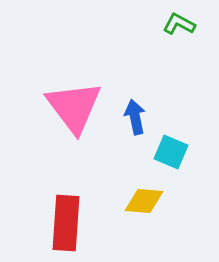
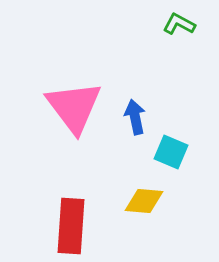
red rectangle: moved 5 px right, 3 px down
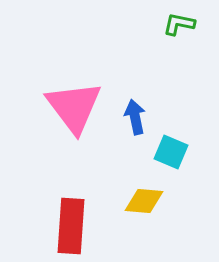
green L-shape: rotated 16 degrees counterclockwise
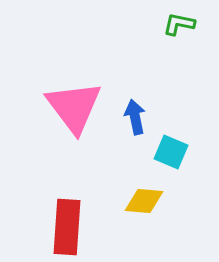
red rectangle: moved 4 px left, 1 px down
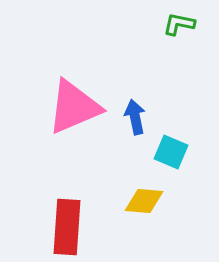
pink triangle: rotated 44 degrees clockwise
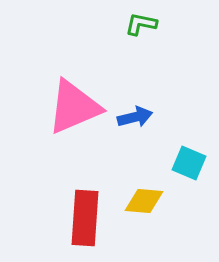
green L-shape: moved 38 px left
blue arrow: rotated 88 degrees clockwise
cyan square: moved 18 px right, 11 px down
red rectangle: moved 18 px right, 9 px up
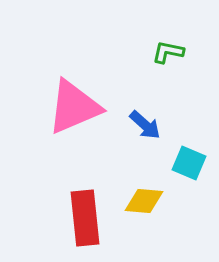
green L-shape: moved 27 px right, 28 px down
blue arrow: moved 10 px right, 8 px down; rotated 56 degrees clockwise
red rectangle: rotated 10 degrees counterclockwise
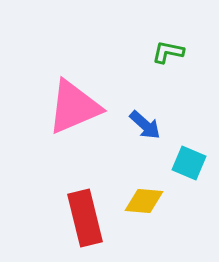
red rectangle: rotated 8 degrees counterclockwise
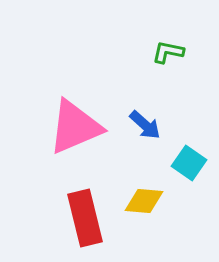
pink triangle: moved 1 px right, 20 px down
cyan square: rotated 12 degrees clockwise
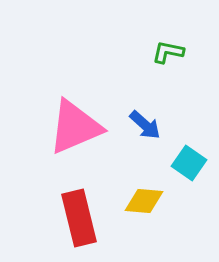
red rectangle: moved 6 px left
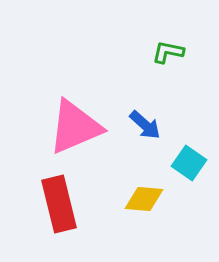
yellow diamond: moved 2 px up
red rectangle: moved 20 px left, 14 px up
